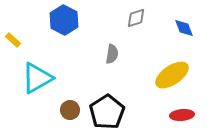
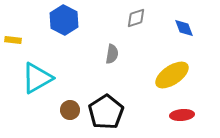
yellow rectangle: rotated 35 degrees counterclockwise
black pentagon: moved 1 px left
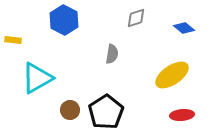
blue diamond: rotated 30 degrees counterclockwise
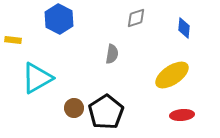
blue hexagon: moved 5 px left, 1 px up
blue diamond: rotated 55 degrees clockwise
brown circle: moved 4 px right, 2 px up
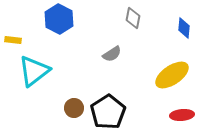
gray diamond: moved 3 px left; rotated 60 degrees counterclockwise
gray semicircle: rotated 48 degrees clockwise
cyan triangle: moved 3 px left, 7 px up; rotated 8 degrees counterclockwise
black pentagon: moved 2 px right
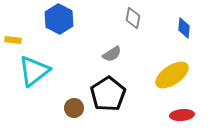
black pentagon: moved 18 px up
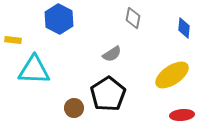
cyan triangle: moved 1 px up; rotated 40 degrees clockwise
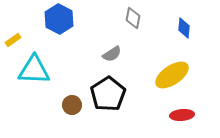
yellow rectangle: rotated 42 degrees counterclockwise
brown circle: moved 2 px left, 3 px up
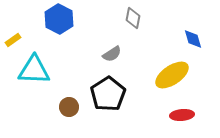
blue diamond: moved 9 px right, 11 px down; rotated 20 degrees counterclockwise
brown circle: moved 3 px left, 2 px down
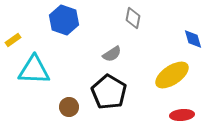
blue hexagon: moved 5 px right, 1 px down; rotated 8 degrees counterclockwise
black pentagon: moved 1 px right, 2 px up; rotated 8 degrees counterclockwise
